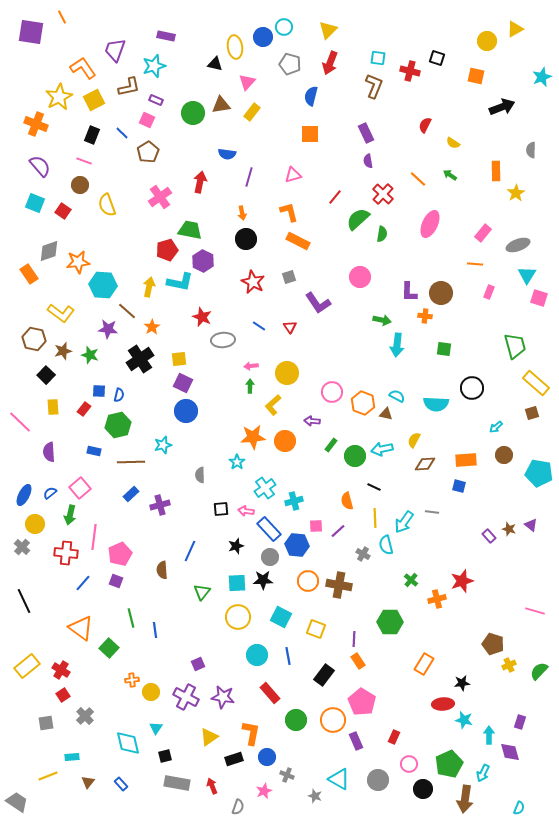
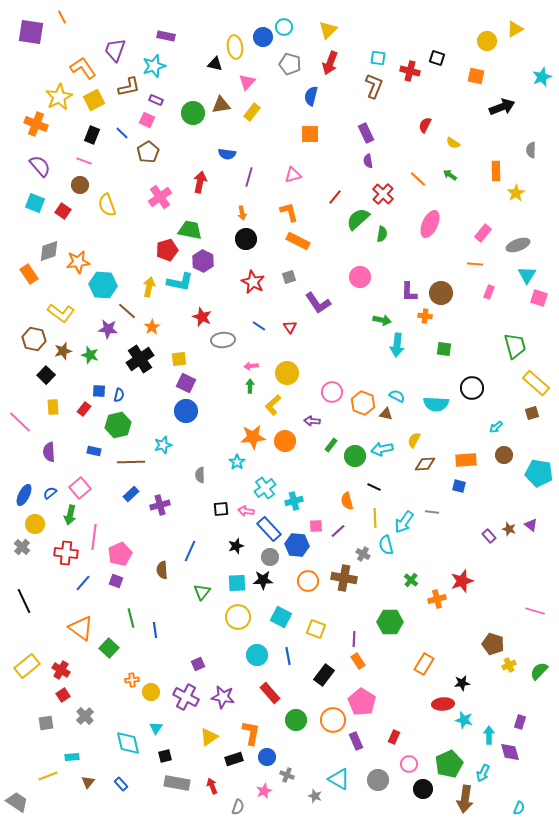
purple square at (183, 383): moved 3 px right
brown cross at (339, 585): moved 5 px right, 7 px up
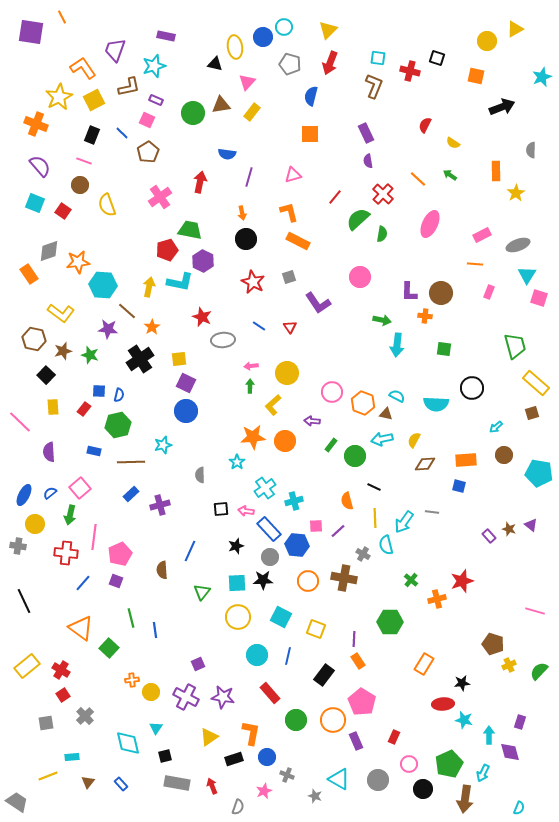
pink rectangle at (483, 233): moved 1 px left, 2 px down; rotated 24 degrees clockwise
cyan arrow at (382, 449): moved 10 px up
gray cross at (22, 547): moved 4 px left, 1 px up; rotated 35 degrees counterclockwise
blue line at (288, 656): rotated 24 degrees clockwise
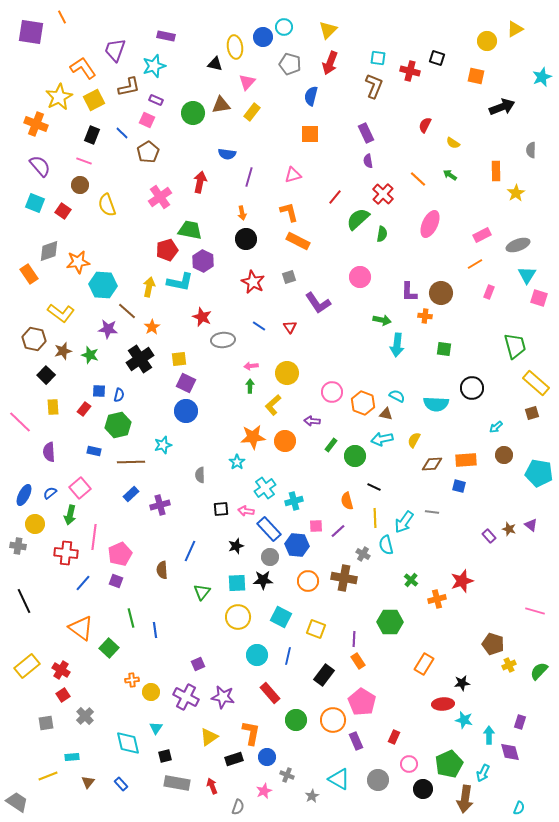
orange line at (475, 264): rotated 35 degrees counterclockwise
brown diamond at (425, 464): moved 7 px right
gray star at (315, 796): moved 3 px left; rotated 24 degrees clockwise
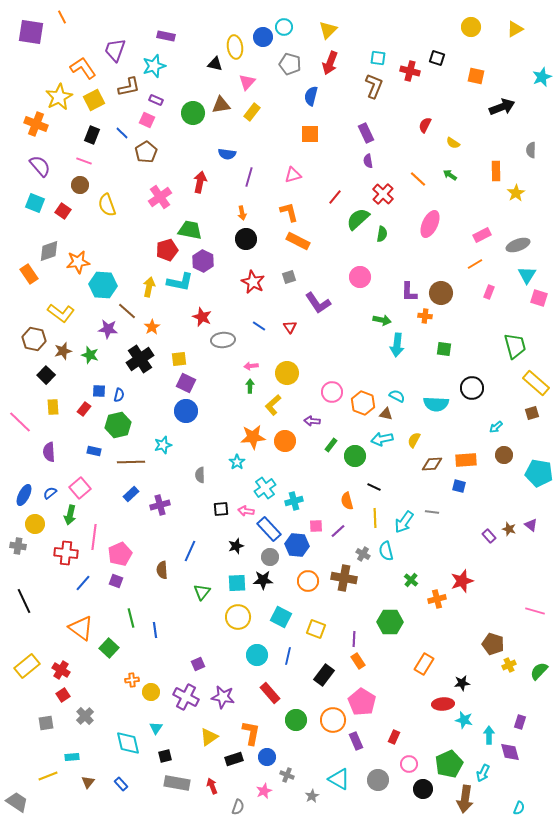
yellow circle at (487, 41): moved 16 px left, 14 px up
brown pentagon at (148, 152): moved 2 px left
cyan semicircle at (386, 545): moved 6 px down
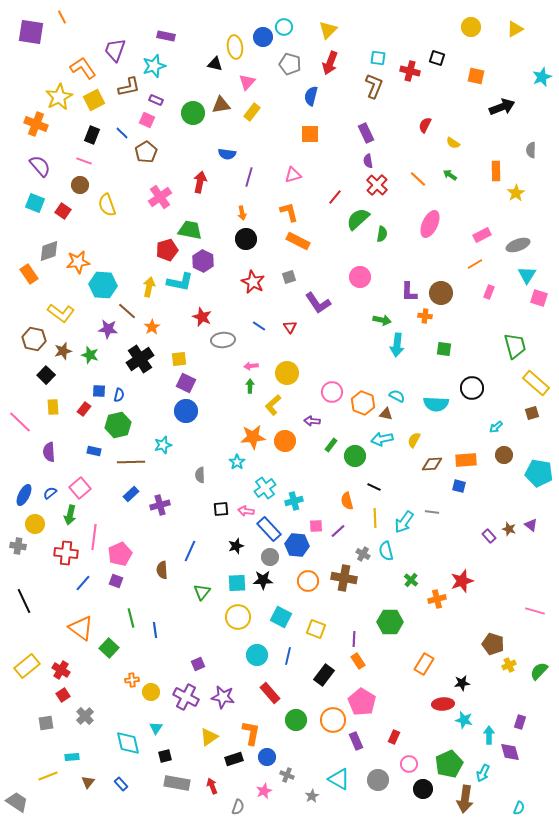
red cross at (383, 194): moved 6 px left, 9 px up
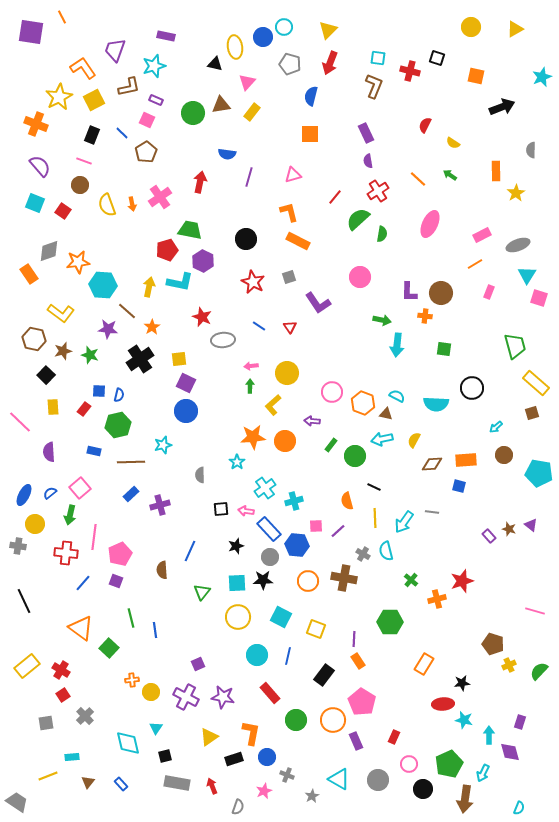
red cross at (377, 185): moved 1 px right, 6 px down; rotated 15 degrees clockwise
orange arrow at (242, 213): moved 110 px left, 9 px up
